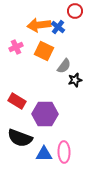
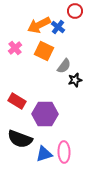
orange arrow: rotated 20 degrees counterclockwise
pink cross: moved 1 px left, 1 px down; rotated 16 degrees counterclockwise
black semicircle: moved 1 px down
blue triangle: rotated 18 degrees counterclockwise
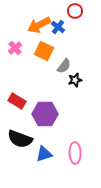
pink ellipse: moved 11 px right, 1 px down
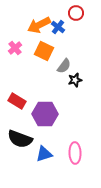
red circle: moved 1 px right, 2 px down
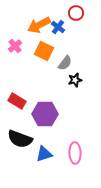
pink cross: moved 2 px up
gray semicircle: moved 1 px right, 3 px up
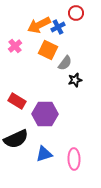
blue cross: rotated 24 degrees clockwise
orange square: moved 4 px right, 1 px up
black semicircle: moved 4 px left; rotated 45 degrees counterclockwise
pink ellipse: moved 1 px left, 6 px down
